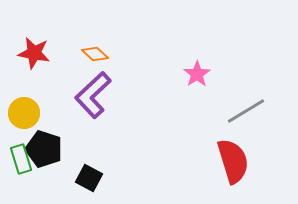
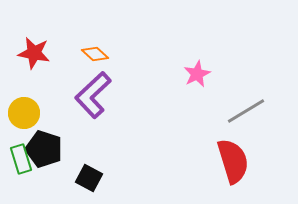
pink star: rotated 8 degrees clockwise
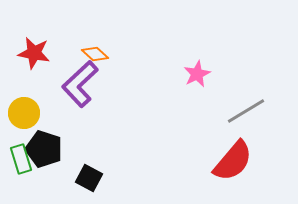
purple L-shape: moved 13 px left, 11 px up
red semicircle: rotated 57 degrees clockwise
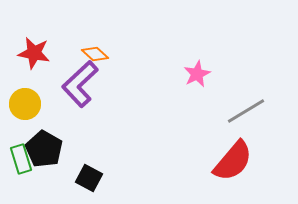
yellow circle: moved 1 px right, 9 px up
black pentagon: rotated 12 degrees clockwise
